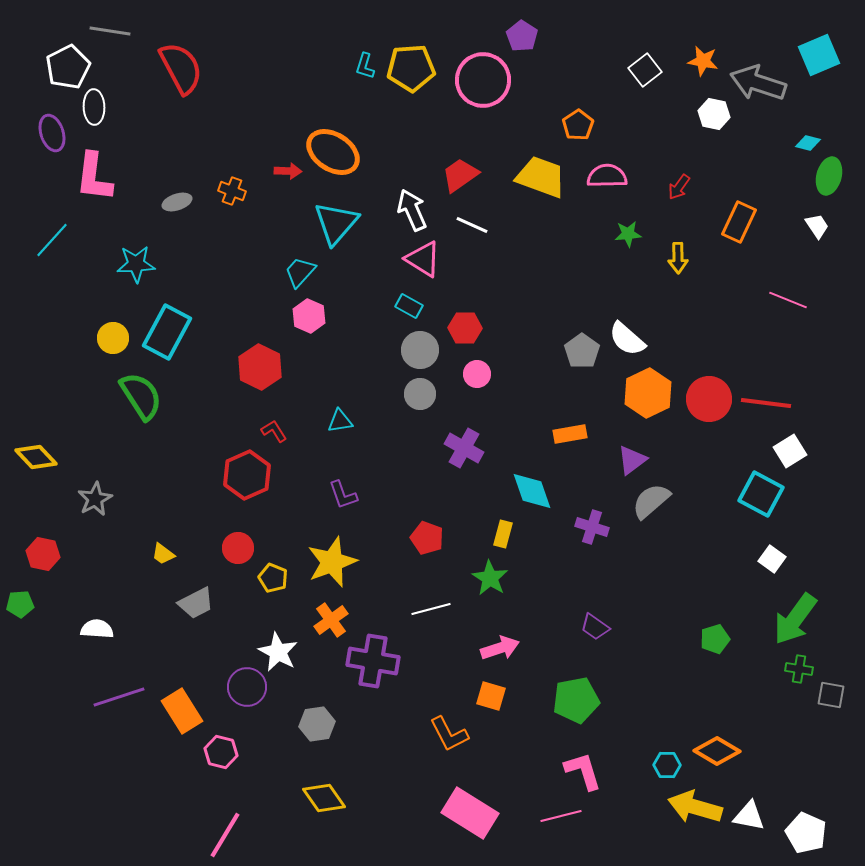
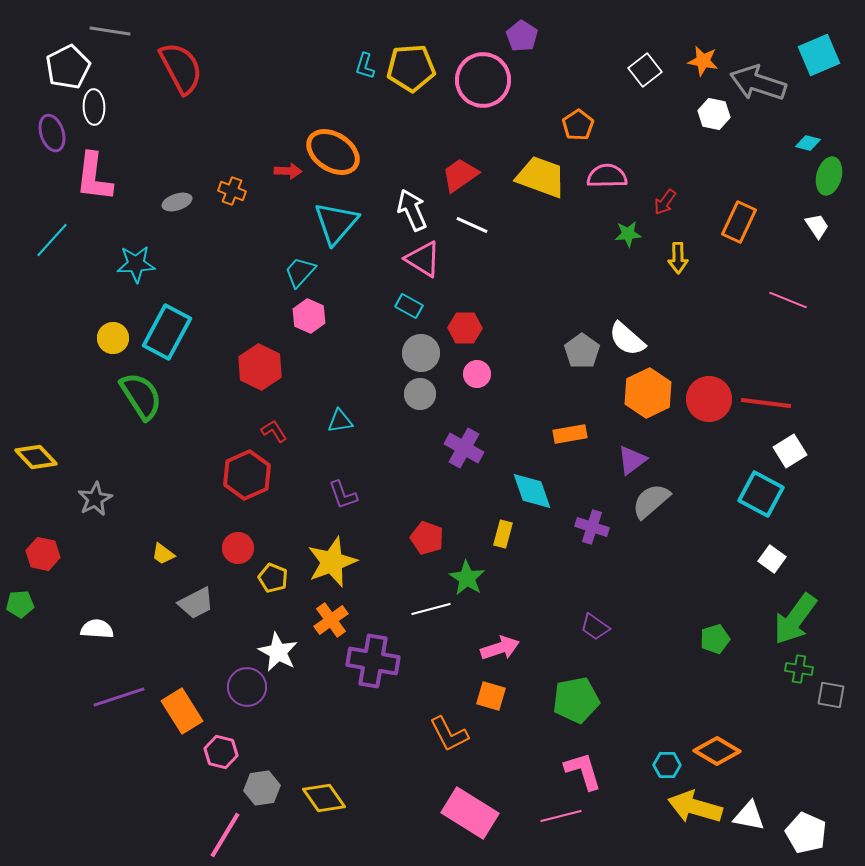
red arrow at (679, 187): moved 14 px left, 15 px down
gray circle at (420, 350): moved 1 px right, 3 px down
green star at (490, 578): moved 23 px left
gray hexagon at (317, 724): moved 55 px left, 64 px down
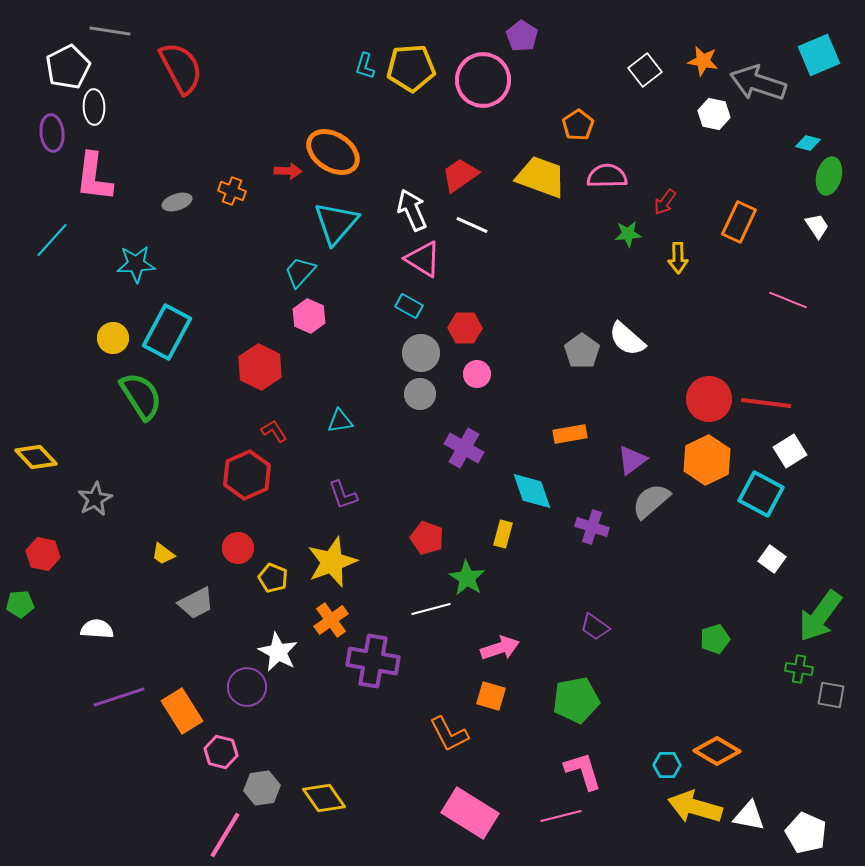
purple ellipse at (52, 133): rotated 12 degrees clockwise
orange hexagon at (648, 393): moved 59 px right, 67 px down
green arrow at (795, 619): moved 25 px right, 3 px up
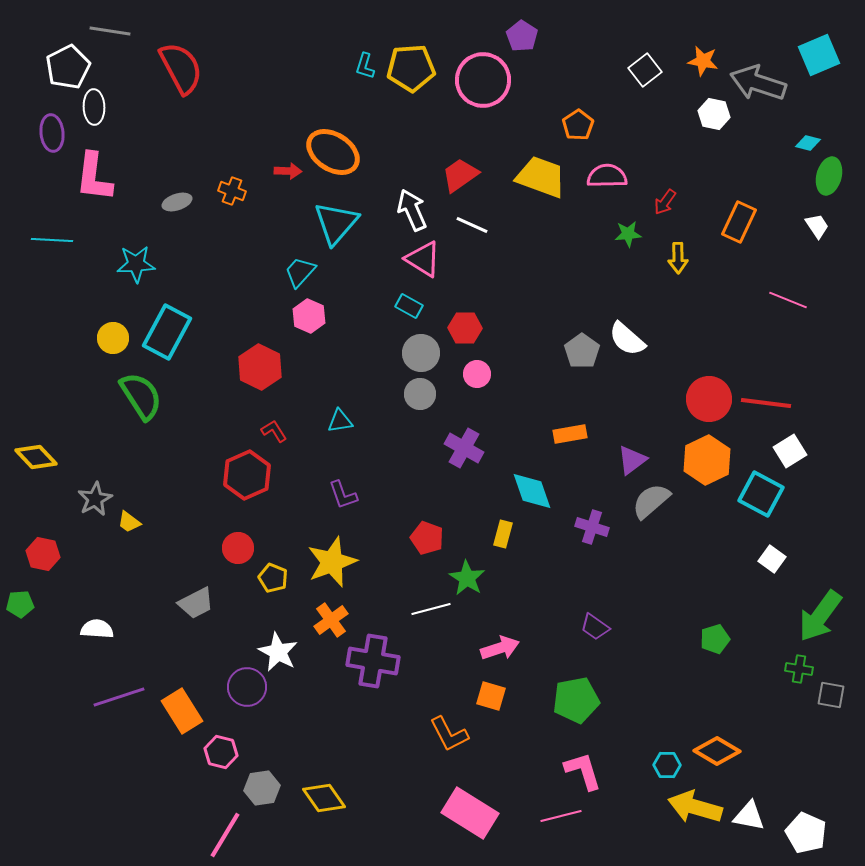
cyan line at (52, 240): rotated 51 degrees clockwise
yellow trapezoid at (163, 554): moved 34 px left, 32 px up
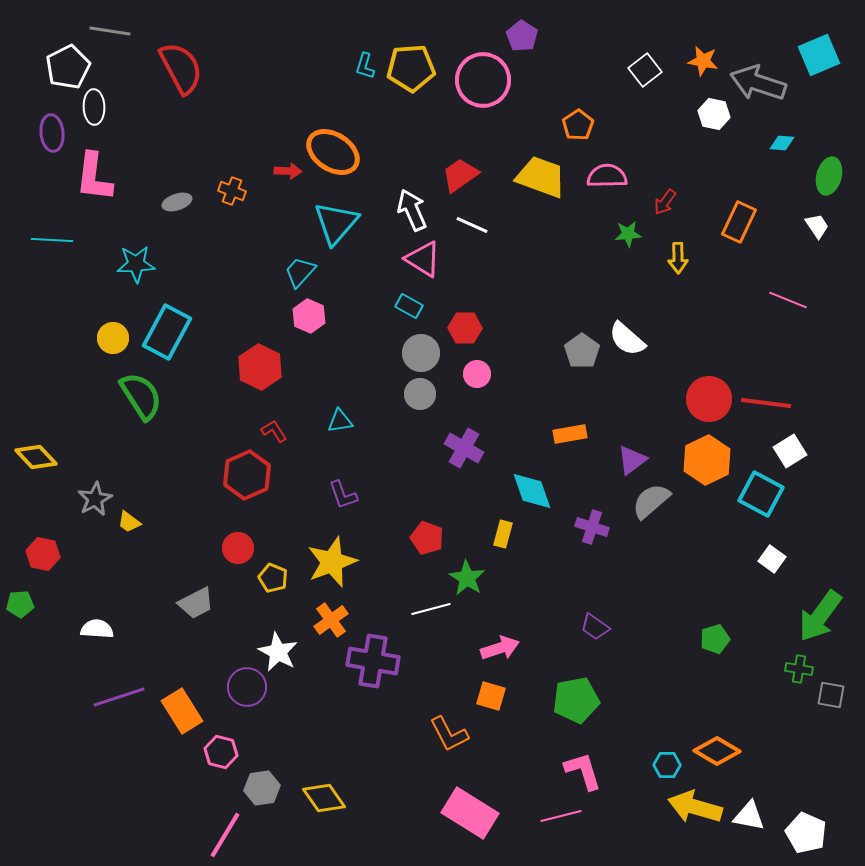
cyan diamond at (808, 143): moved 26 px left; rotated 10 degrees counterclockwise
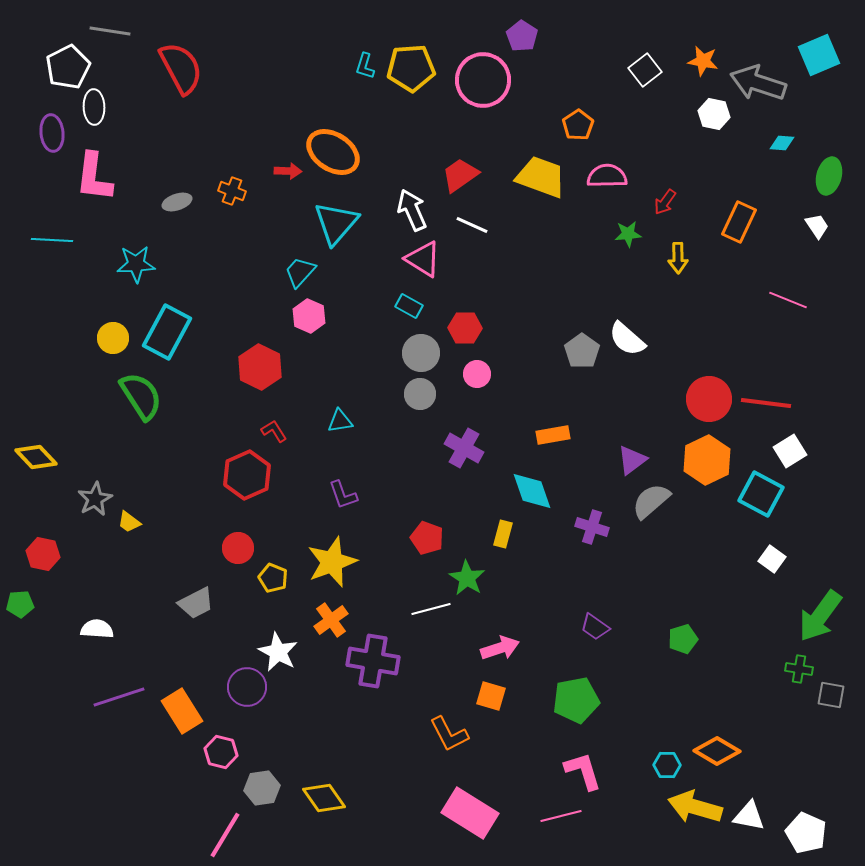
orange rectangle at (570, 434): moved 17 px left, 1 px down
green pentagon at (715, 639): moved 32 px left
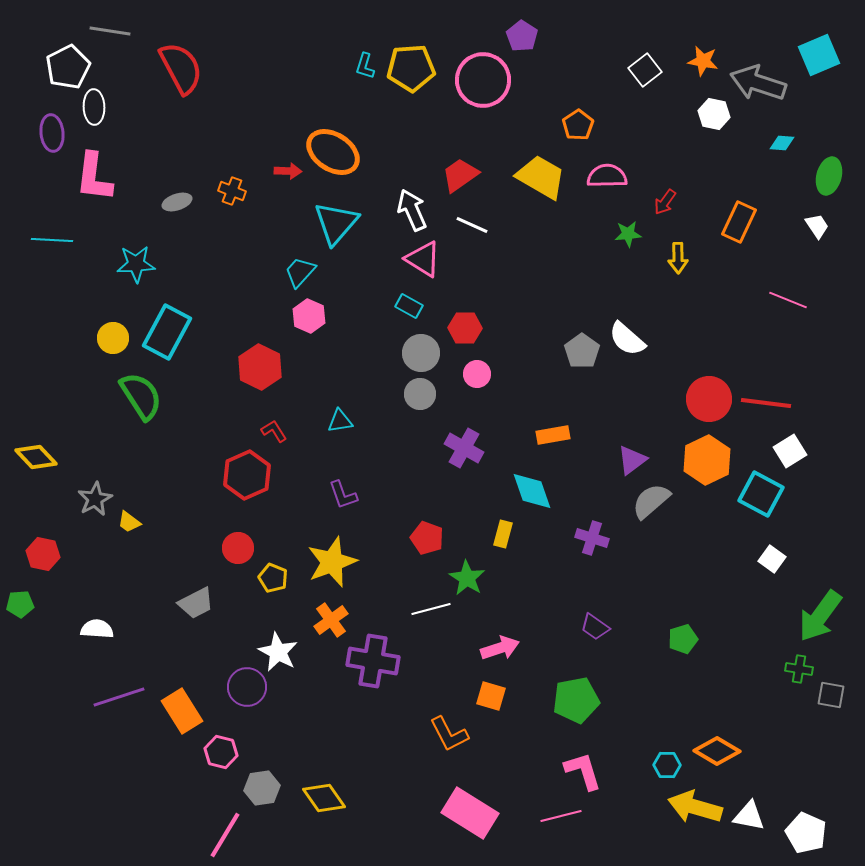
yellow trapezoid at (541, 177): rotated 10 degrees clockwise
purple cross at (592, 527): moved 11 px down
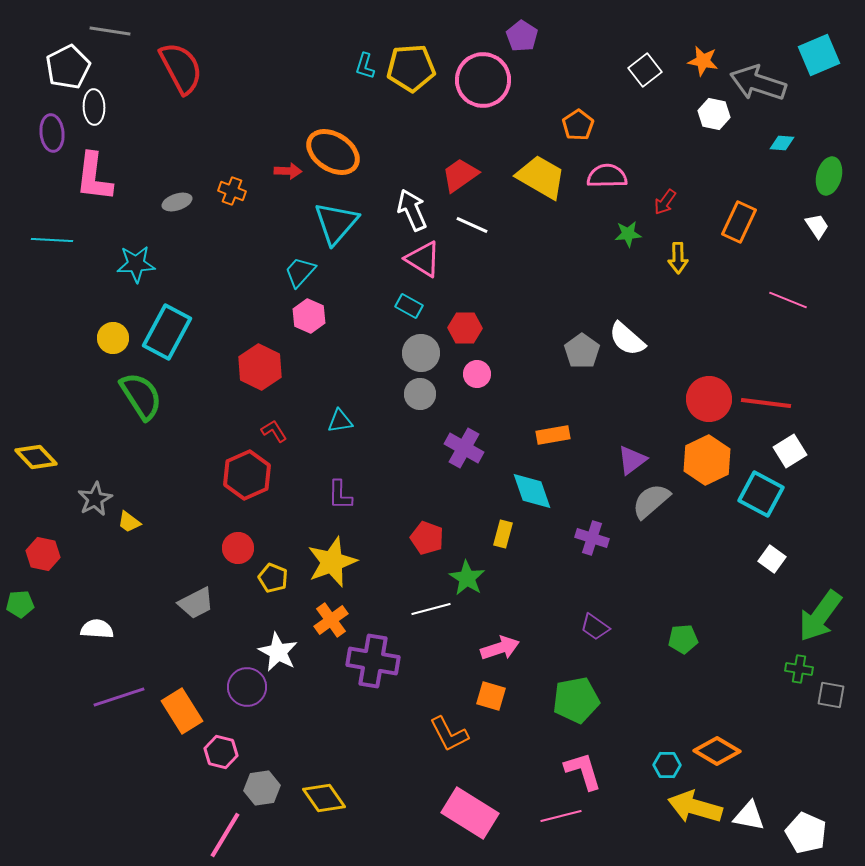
purple L-shape at (343, 495): moved 3 px left; rotated 20 degrees clockwise
green pentagon at (683, 639): rotated 12 degrees clockwise
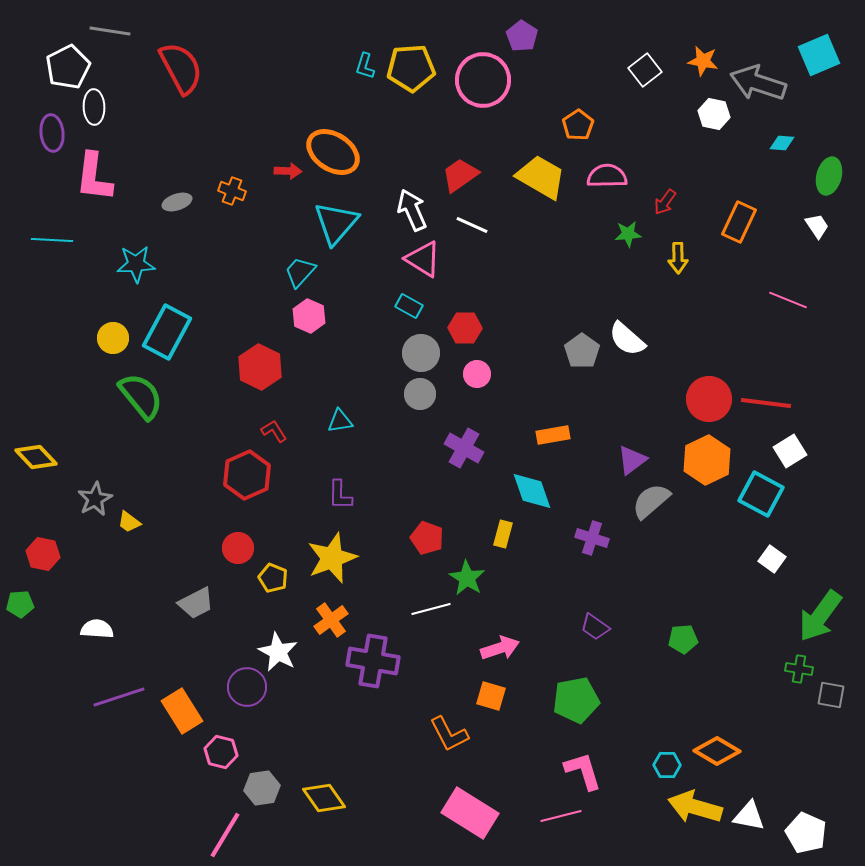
green semicircle at (141, 396): rotated 6 degrees counterclockwise
yellow star at (332, 562): moved 4 px up
